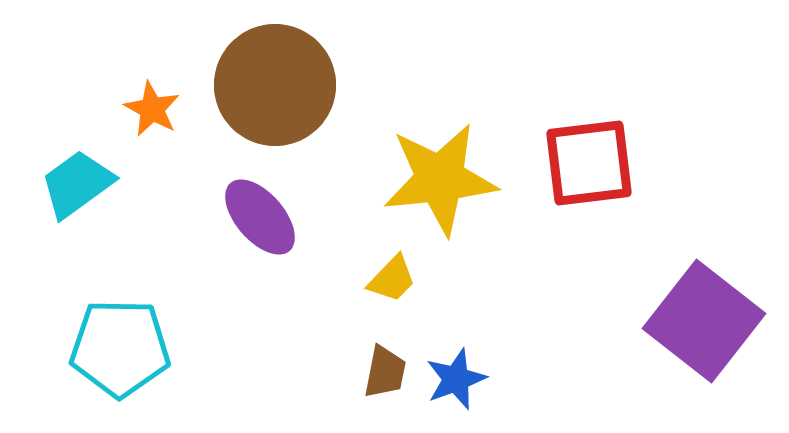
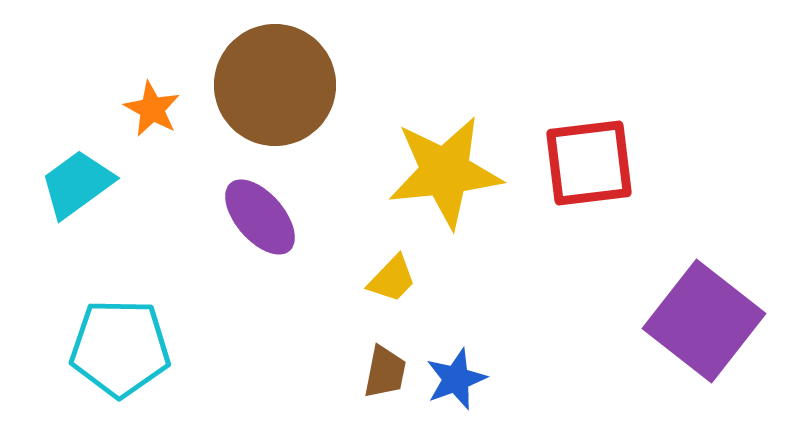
yellow star: moved 5 px right, 7 px up
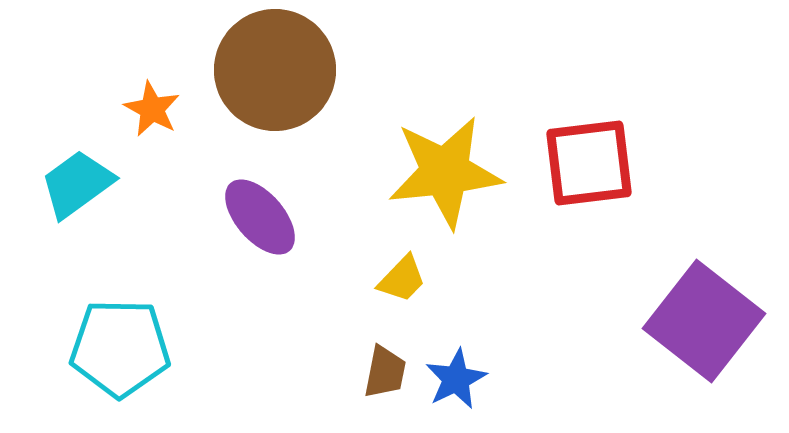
brown circle: moved 15 px up
yellow trapezoid: moved 10 px right
blue star: rotated 6 degrees counterclockwise
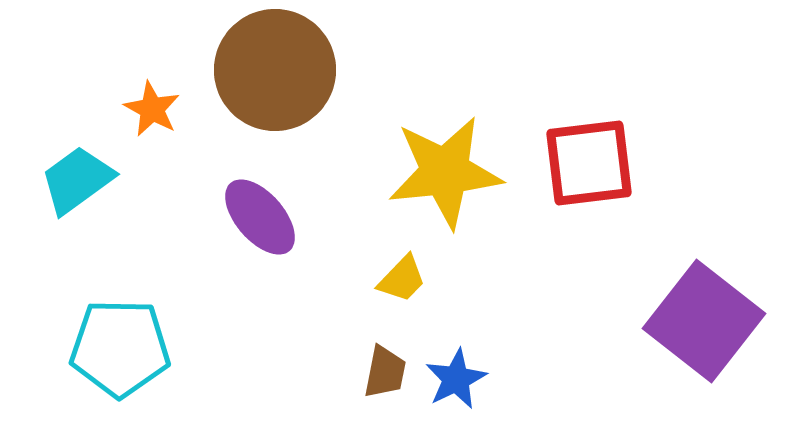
cyan trapezoid: moved 4 px up
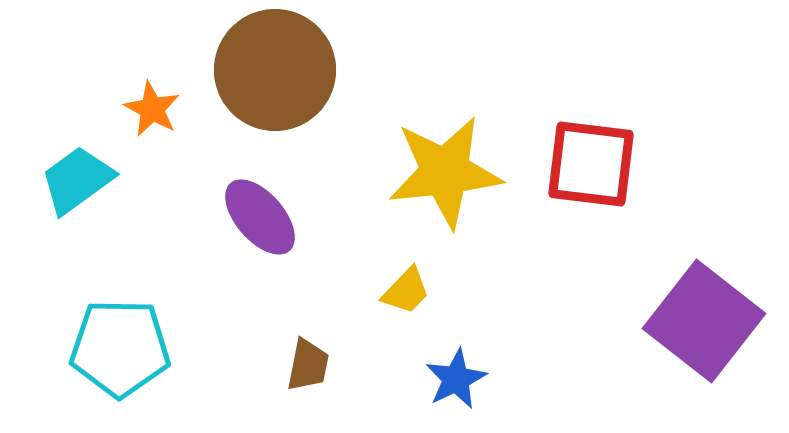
red square: moved 2 px right, 1 px down; rotated 14 degrees clockwise
yellow trapezoid: moved 4 px right, 12 px down
brown trapezoid: moved 77 px left, 7 px up
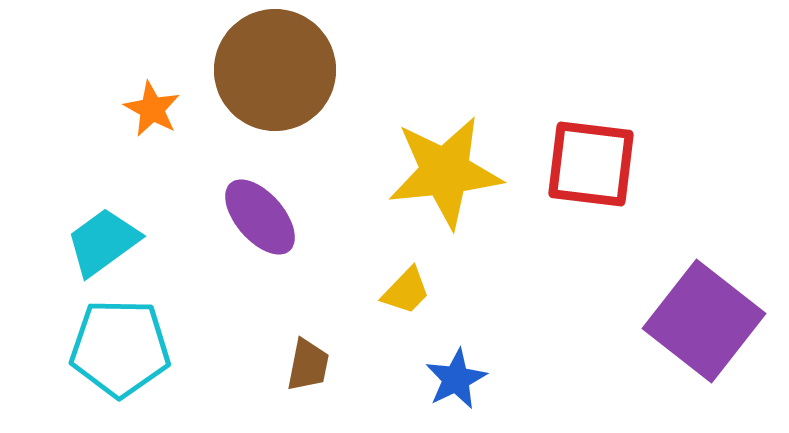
cyan trapezoid: moved 26 px right, 62 px down
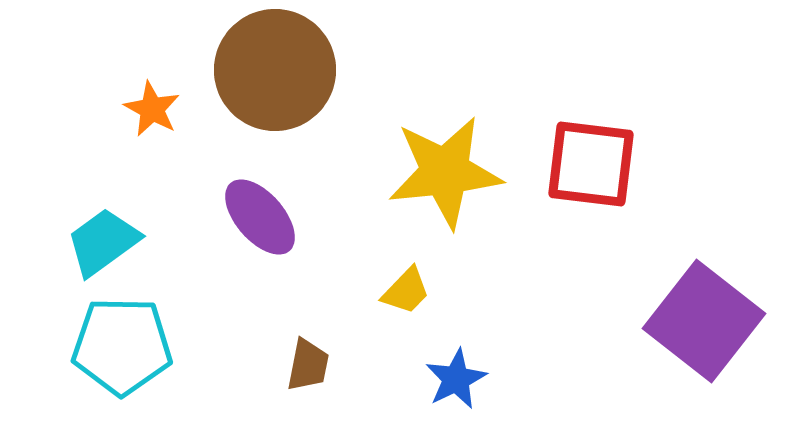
cyan pentagon: moved 2 px right, 2 px up
